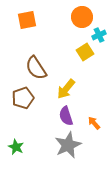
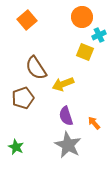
orange square: rotated 30 degrees counterclockwise
yellow square: rotated 36 degrees counterclockwise
yellow arrow: moved 3 px left, 5 px up; rotated 30 degrees clockwise
gray star: rotated 20 degrees counterclockwise
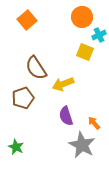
gray star: moved 14 px right
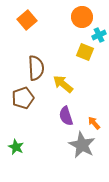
brown semicircle: rotated 150 degrees counterclockwise
yellow arrow: rotated 60 degrees clockwise
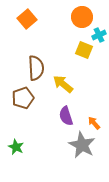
orange square: moved 1 px up
yellow square: moved 1 px left, 2 px up
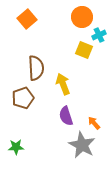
yellow arrow: rotated 30 degrees clockwise
green star: rotated 28 degrees counterclockwise
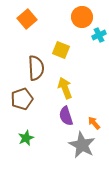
yellow square: moved 23 px left
yellow arrow: moved 2 px right, 4 px down
brown pentagon: moved 1 px left, 1 px down
green star: moved 10 px right, 9 px up; rotated 21 degrees counterclockwise
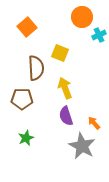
orange square: moved 8 px down
yellow square: moved 1 px left, 3 px down
brown pentagon: rotated 20 degrees clockwise
gray star: moved 1 px down
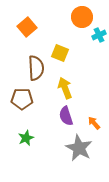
gray star: moved 3 px left, 2 px down
